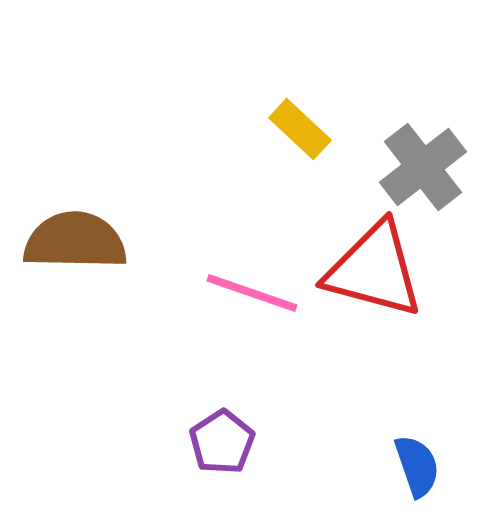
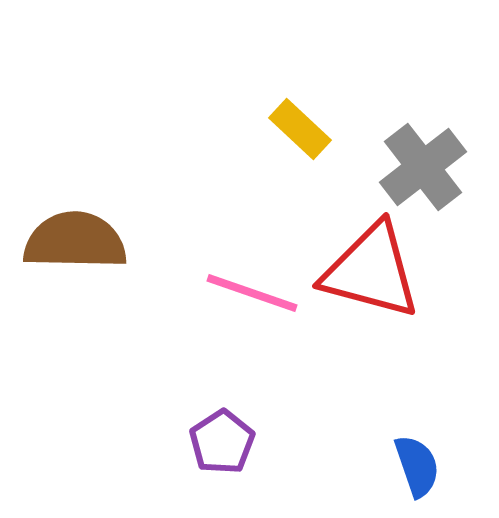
red triangle: moved 3 px left, 1 px down
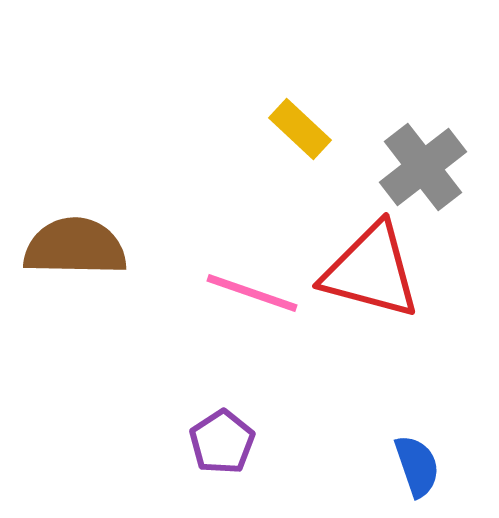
brown semicircle: moved 6 px down
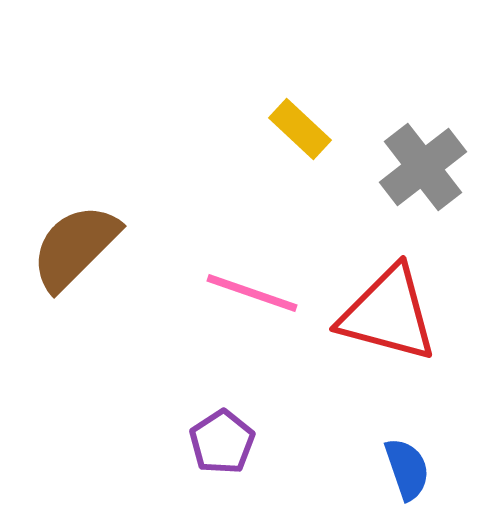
brown semicircle: rotated 46 degrees counterclockwise
red triangle: moved 17 px right, 43 px down
blue semicircle: moved 10 px left, 3 px down
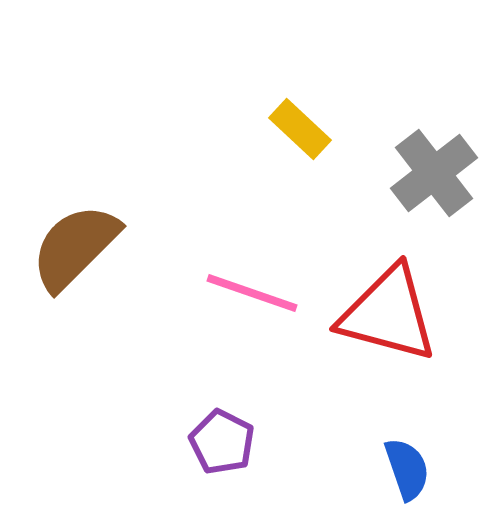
gray cross: moved 11 px right, 6 px down
purple pentagon: rotated 12 degrees counterclockwise
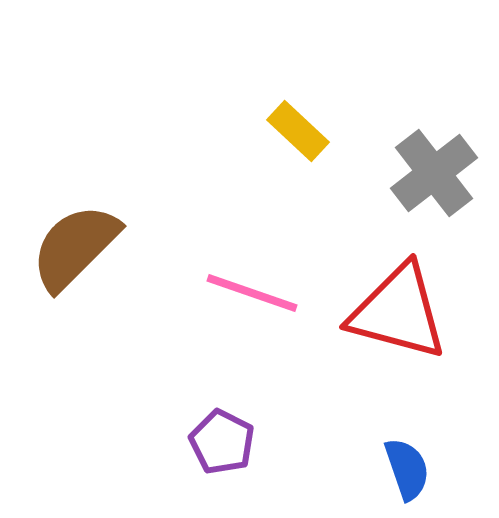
yellow rectangle: moved 2 px left, 2 px down
red triangle: moved 10 px right, 2 px up
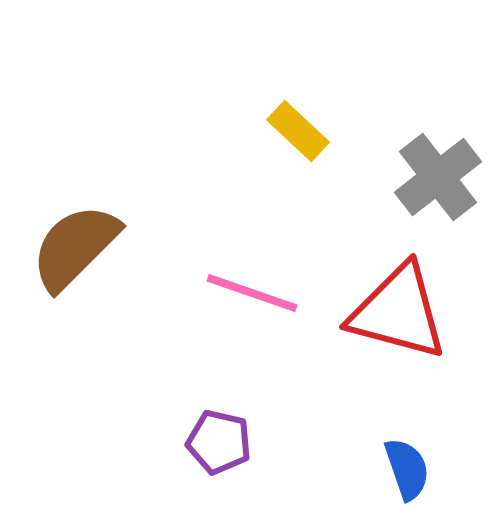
gray cross: moved 4 px right, 4 px down
purple pentagon: moved 3 px left; rotated 14 degrees counterclockwise
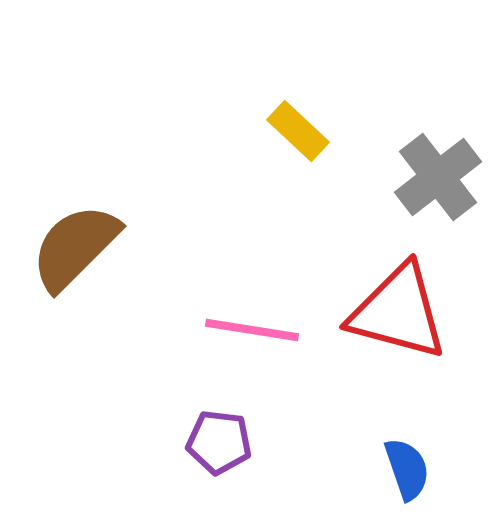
pink line: moved 37 px down; rotated 10 degrees counterclockwise
purple pentagon: rotated 6 degrees counterclockwise
